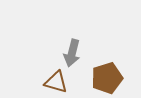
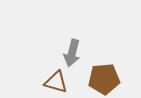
brown pentagon: moved 3 px left, 1 px down; rotated 12 degrees clockwise
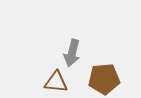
brown triangle: rotated 10 degrees counterclockwise
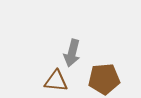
brown triangle: moved 1 px up
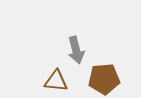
gray arrow: moved 4 px right, 3 px up; rotated 28 degrees counterclockwise
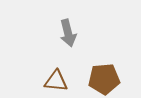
gray arrow: moved 8 px left, 17 px up
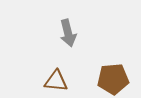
brown pentagon: moved 9 px right
